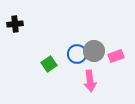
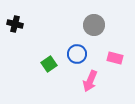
black cross: rotated 21 degrees clockwise
gray circle: moved 26 px up
pink rectangle: moved 1 px left, 2 px down; rotated 35 degrees clockwise
pink arrow: rotated 30 degrees clockwise
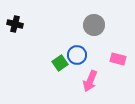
blue circle: moved 1 px down
pink rectangle: moved 3 px right, 1 px down
green square: moved 11 px right, 1 px up
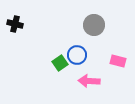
pink rectangle: moved 2 px down
pink arrow: moved 1 px left; rotated 70 degrees clockwise
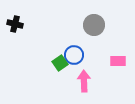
blue circle: moved 3 px left
pink rectangle: rotated 14 degrees counterclockwise
pink arrow: moved 5 px left; rotated 85 degrees clockwise
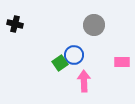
pink rectangle: moved 4 px right, 1 px down
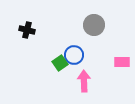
black cross: moved 12 px right, 6 px down
